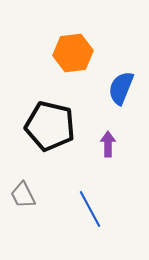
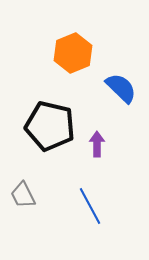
orange hexagon: rotated 15 degrees counterclockwise
blue semicircle: rotated 112 degrees clockwise
purple arrow: moved 11 px left
blue line: moved 3 px up
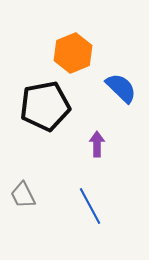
black pentagon: moved 5 px left, 20 px up; rotated 24 degrees counterclockwise
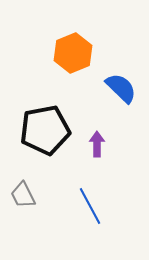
black pentagon: moved 24 px down
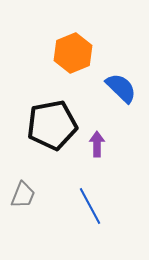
black pentagon: moved 7 px right, 5 px up
gray trapezoid: rotated 132 degrees counterclockwise
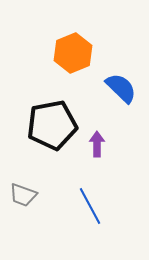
gray trapezoid: rotated 88 degrees clockwise
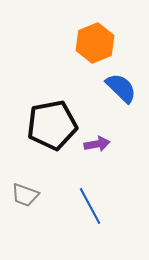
orange hexagon: moved 22 px right, 10 px up
purple arrow: rotated 80 degrees clockwise
gray trapezoid: moved 2 px right
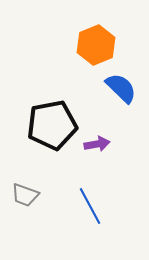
orange hexagon: moved 1 px right, 2 px down
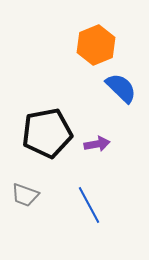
black pentagon: moved 5 px left, 8 px down
blue line: moved 1 px left, 1 px up
